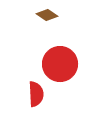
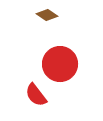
red semicircle: moved 1 px down; rotated 145 degrees clockwise
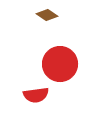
red semicircle: rotated 60 degrees counterclockwise
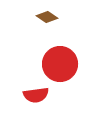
brown diamond: moved 2 px down
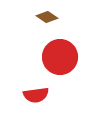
red circle: moved 7 px up
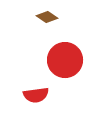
red circle: moved 5 px right, 3 px down
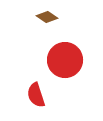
red semicircle: rotated 80 degrees clockwise
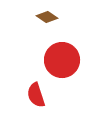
red circle: moved 3 px left
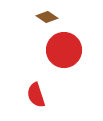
red circle: moved 2 px right, 10 px up
